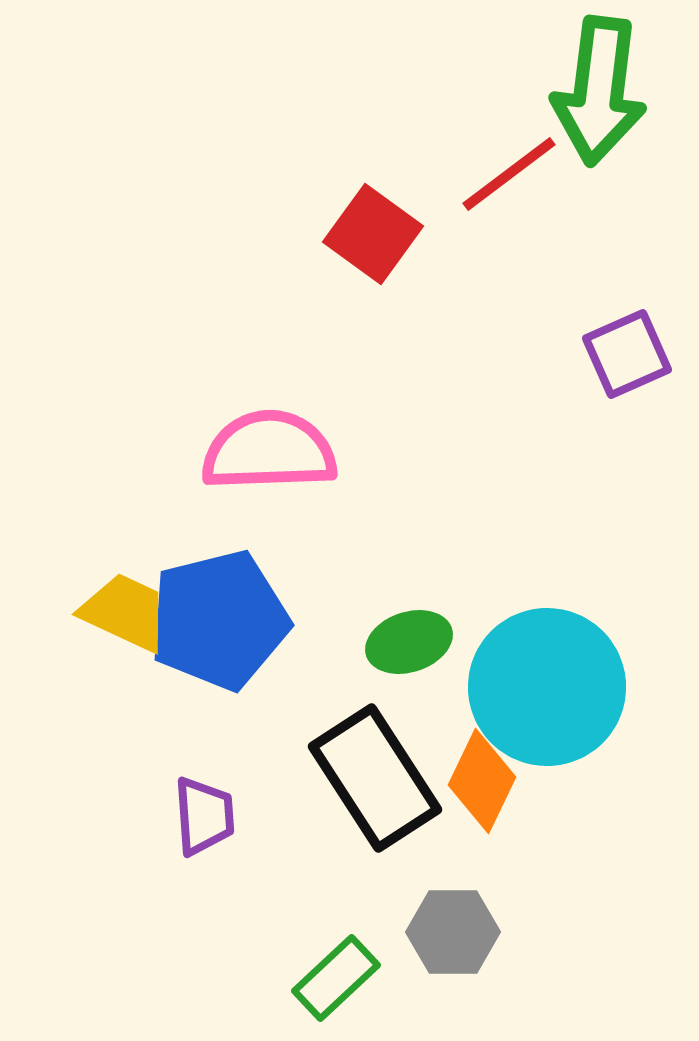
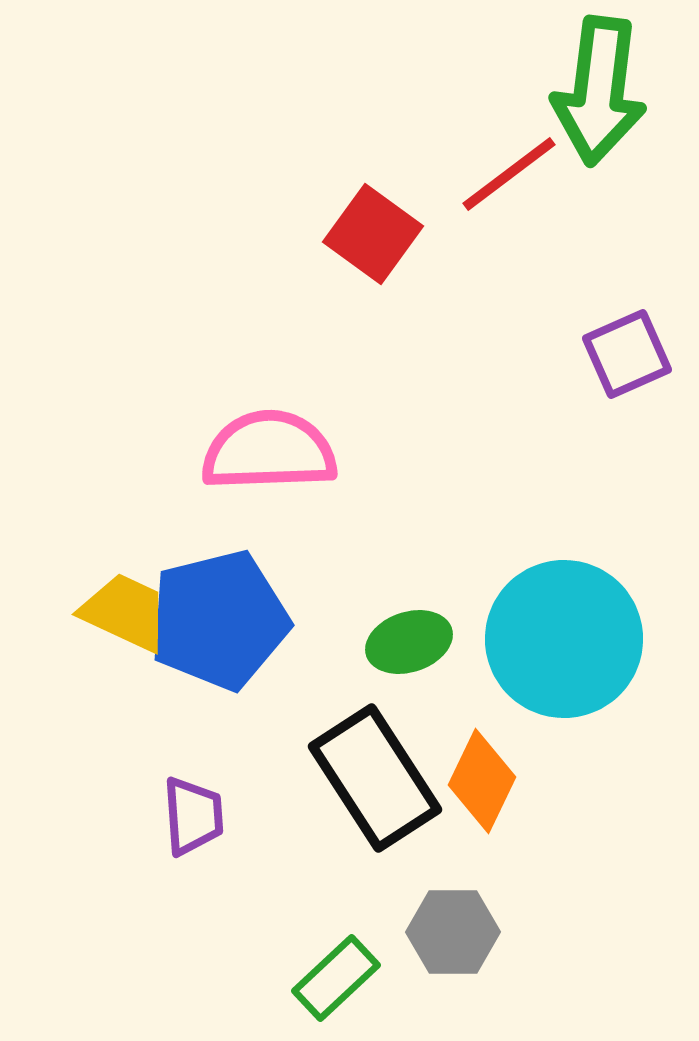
cyan circle: moved 17 px right, 48 px up
purple trapezoid: moved 11 px left
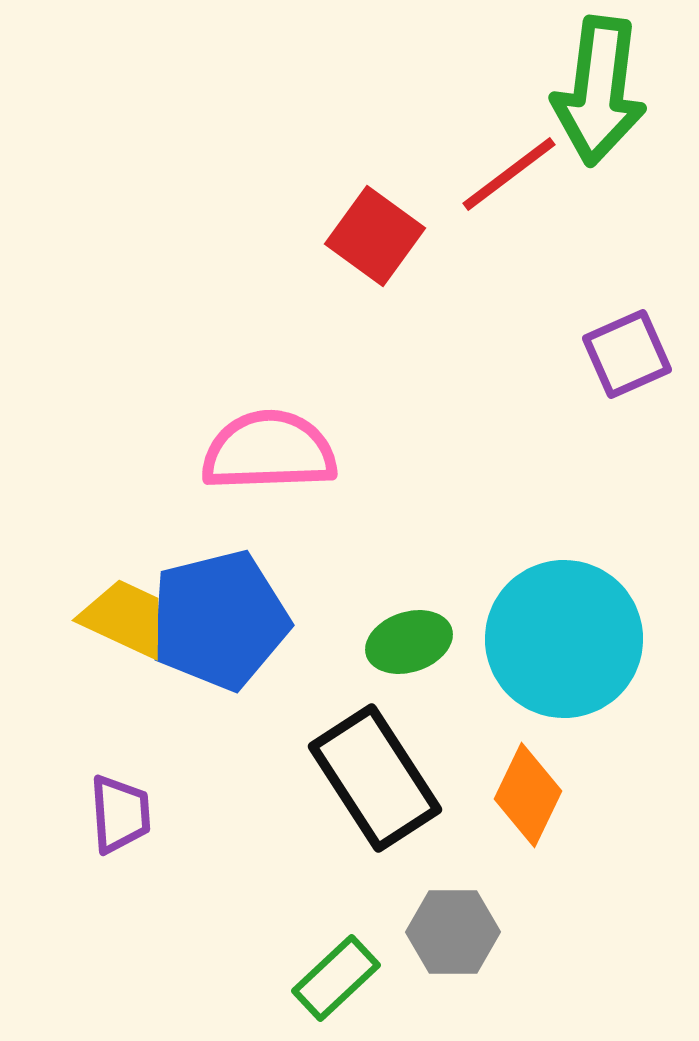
red square: moved 2 px right, 2 px down
yellow trapezoid: moved 6 px down
orange diamond: moved 46 px right, 14 px down
purple trapezoid: moved 73 px left, 2 px up
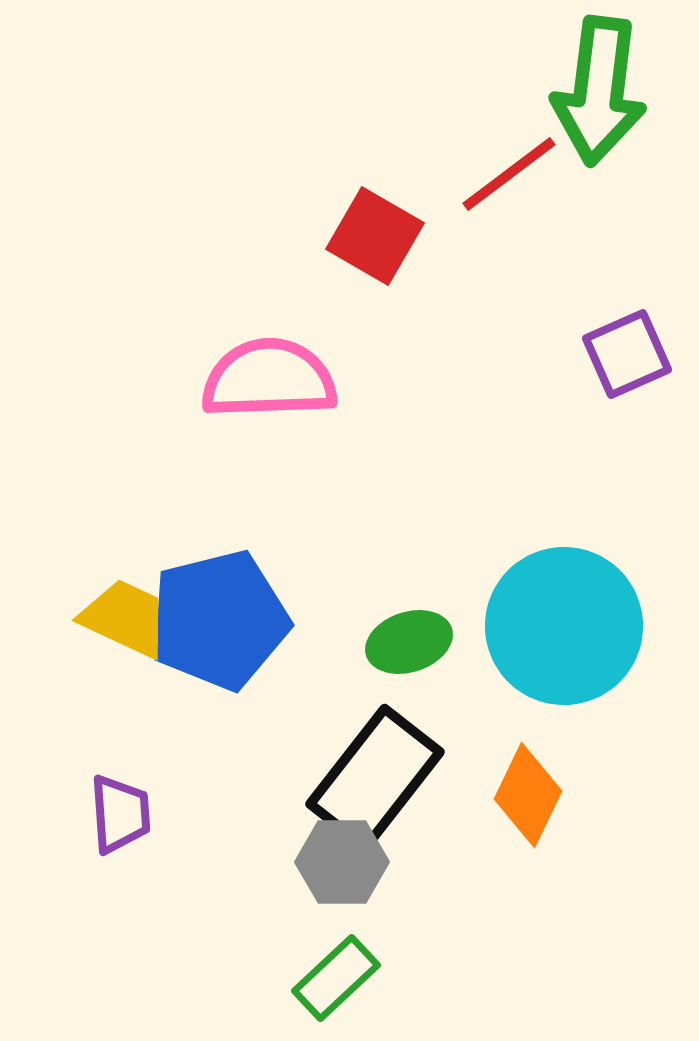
red square: rotated 6 degrees counterclockwise
pink semicircle: moved 72 px up
cyan circle: moved 13 px up
black rectangle: rotated 71 degrees clockwise
gray hexagon: moved 111 px left, 70 px up
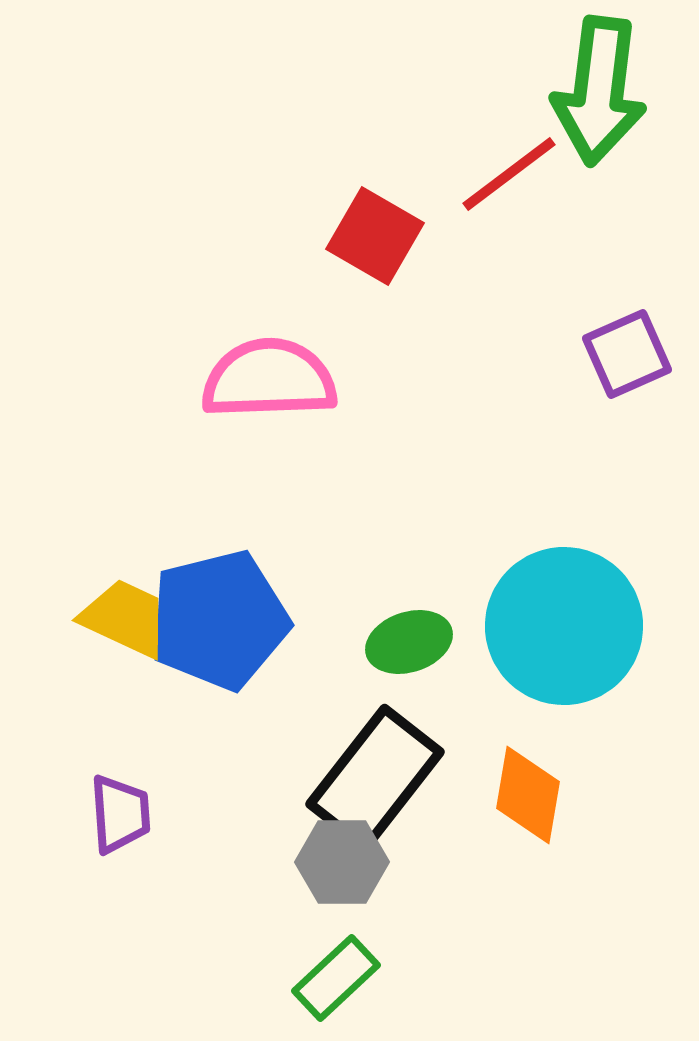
orange diamond: rotated 16 degrees counterclockwise
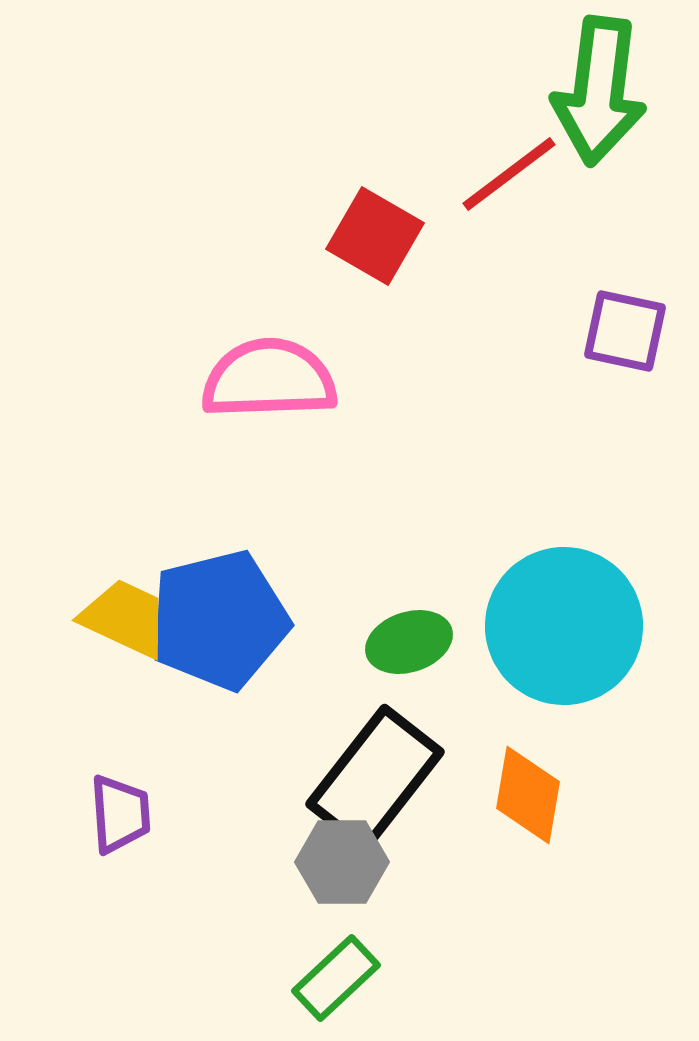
purple square: moved 2 px left, 23 px up; rotated 36 degrees clockwise
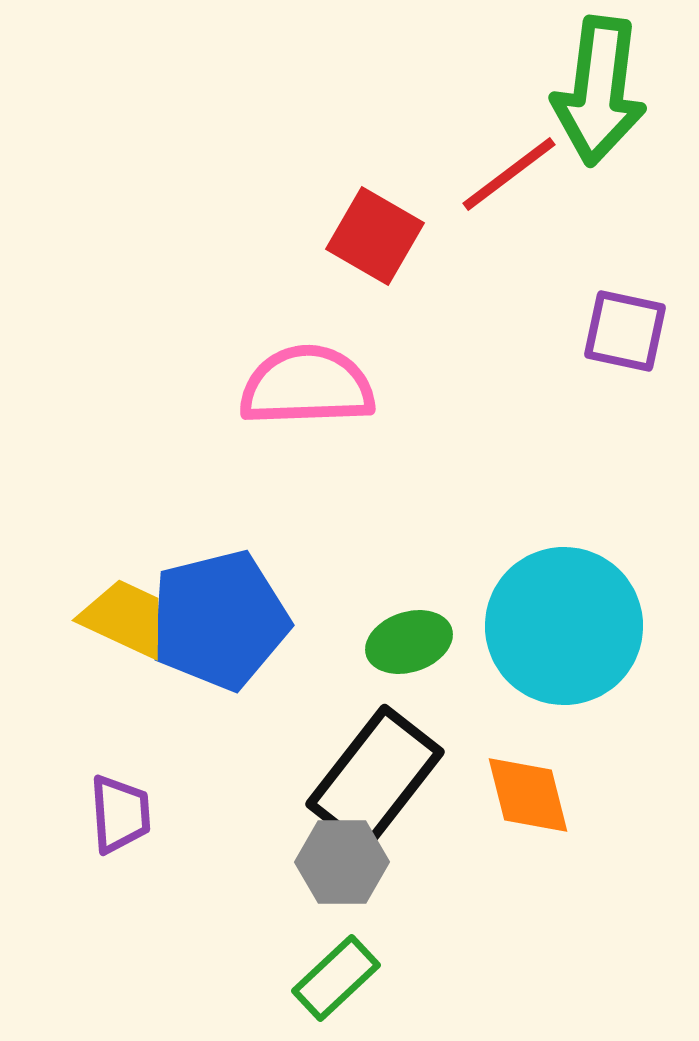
pink semicircle: moved 38 px right, 7 px down
orange diamond: rotated 24 degrees counterclockwise
